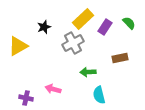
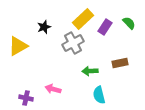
brown rectangle: moved 5 px down
green arrow: moved 2 px right, 1 px up
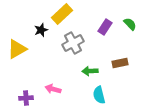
yellow rectangle: moved 21 px left, 5 px up
green semicircle: moved 1 px right, 1 px down
black star: moved 3 px left, 3 px down
yellow triangle: moved 1 px left, 3 px down
purple cross: rotated 16 degrees counterclockwise
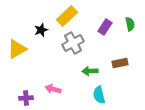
yellow rectangle: moved 5 px right, 2 px down
green semicircle: rotated 32 degrees clockwise
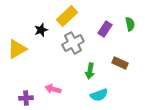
purple rectangle: moved 2 px down
brown rectangle: rotated 35 degrees clockwise
green arrow: rotated 77 degrees counterclockwise
cyan semicircle: rotated 96 degrees counterclockwise
